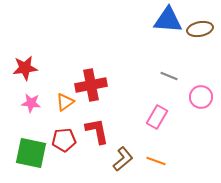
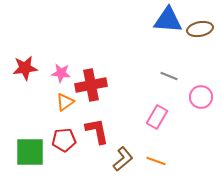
pink star: moved 30 px right, 30 px up
green square: moved 1 px left, 1 px up; rotated 12 degrees counterclockwise
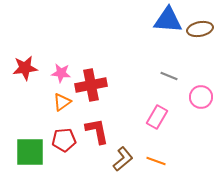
orange triangle: moved 3 px left
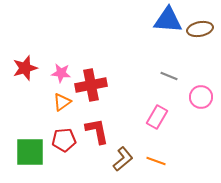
red star: rotated 10 degrees counterclockwise
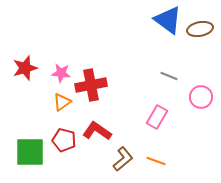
blue triangle: rotated 32 degrees clockwise
red L-shape: rotated 44 degrees counterclockwise
red pentagon: rotated 20 degrees clockwise
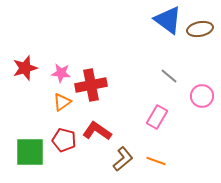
gray line: rotated 18 degrees clockwise
pink circle: moved 1 px right, 1 px up
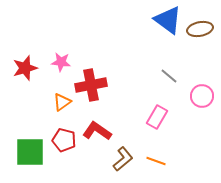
pink star: moved 11 px up
